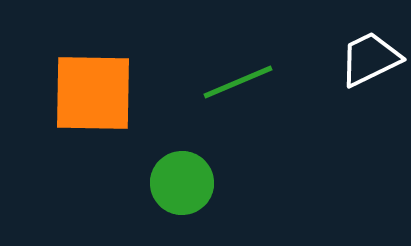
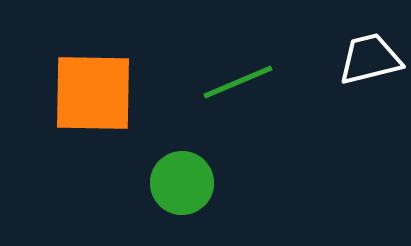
white trapezoid: rotated 12 degrees clockwise
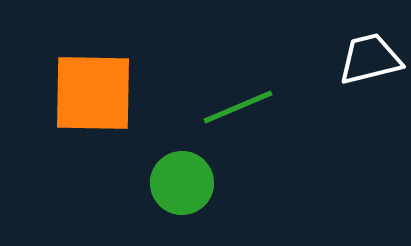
green line: moved 25 px down
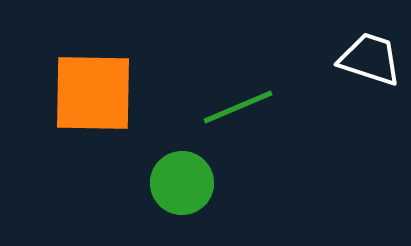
white trapezoid: rotated 32 degrees clockwise
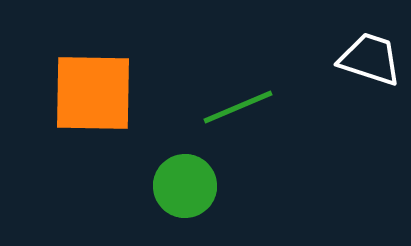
green circle: moved 3 px right, 3 px down
